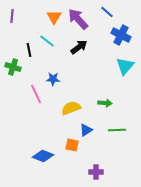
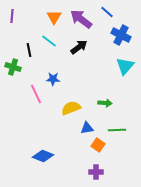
purple arrow: moved 3 px right; rotated 10 degrees counterclockwise
cyan line: moved 2 px right
blue triangle: moved 1 px right, 2 px up; rotated 24 degrees clockwise
orange square: moved 26 px right; rotated 24 degrees clockwise
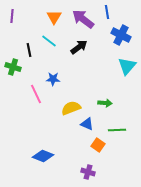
blue line: rotated 40 degrees clockwise
purple arrow: moved 2 px right
cyan triangle: moved 2 px right
blue triangle: moved 4 px up; rotated 32 degrees clockwise
purple cross: moved 8 px left; rotated 16 degrees clockwise
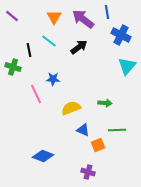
purple line: rotated 56 degrees counterclockwise
blue triangle: moved 4 px left, 6 px down
orange square: rotated 32 degrees clockwise
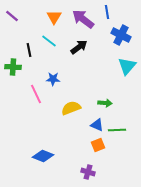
green cross: rotated 14 degrees counterclockwise
blue triangle: moved 14 px right, 5 px up
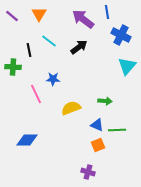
orange triangle: moved 15 px left, 3 px up
green arrow: moved 2 px up
blue diamond: moved 16 px left, 16 px up; rotated 20 degrees counterclockwise
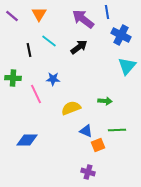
green cross: moved 11 px down
blue triangle: moved 11 px left, 6 px down
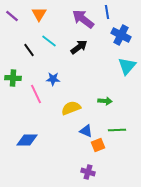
black line: rotated 24 degrees counterclockwise
